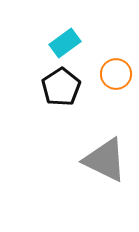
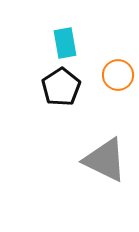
cyan rectangle: rotated 64 degrees counterclockwise
orange circle: moved 2 px right, 1 px down
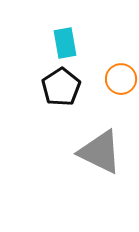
orange circle: moved 3 px right, 4 px down
gray triangle: moved 5 px left, 8 px up
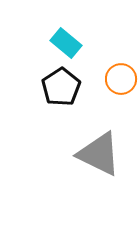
cyan rectangle: moved 1 px right; rotated 40 degrees counterclockwise
gray triangle: moved 1 px left, 2 px down
